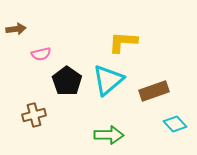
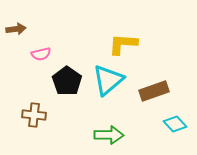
yellow L-shape: moved 2 px down
brown cross: rotated 20 degrees clockwise
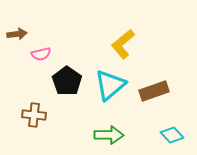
brown arrow: moved 1 px right, 5 px down
yellow L-shape: rotated 44 degrees counterclockwise
cyan triangle: moved 2 px right, 5 px down
cyan diamond: moved 3 px left, 11 px down
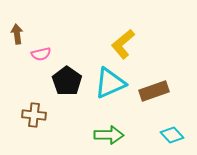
brown arrow: rotated 90 degrees counterclockwise
cyan triangle: moved 2 px up; rotated 16 degrees clockwise
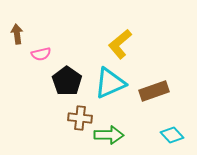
yellow L-shape: moved 3 px left
brown cross: moved 46 px right, 3 px down
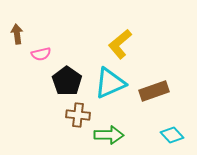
brown cross: moved 2 px left, 3 px up
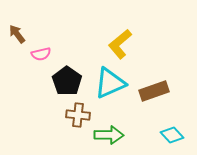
brown arrow: rotated 30 degrees counterclockwise
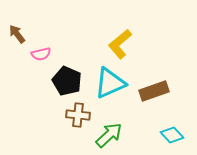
black pentagon: rotated 12 degrees counterclockwise
green arrow: rotated 44 degrees counterclockwise
